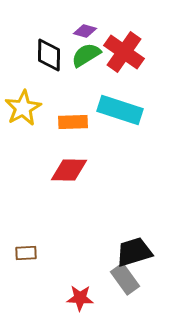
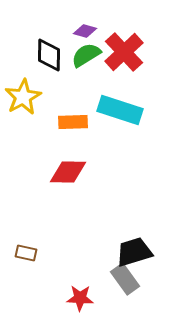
red cross: rotated 12 degrees clockwise
yellow star: moved 11 px up
red diamond: moved 1 px left, 2 px down
brown rectangle: rotated 15 degrees clockwise
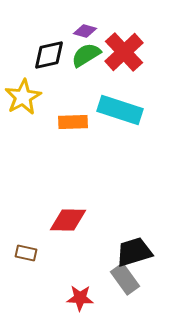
black diamond: rotated 76 degrees clockwise
red diamond: moved 48 px down
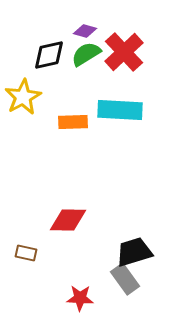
green semicircle: moved 1 px up
cyan rectangle: rotated 15 degrees counterclockwise
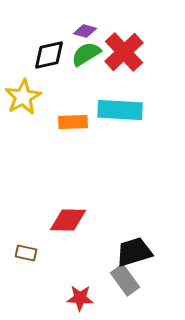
gray rectangle: moved 1 px down
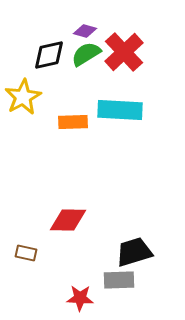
gray rectangle: moved 6 px left; rotated 56 degrees counterclockwise
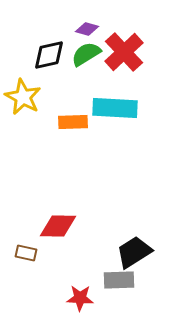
purple diamond: moved 2 px right, 2 px up
yellow star: rotated 15 degrees counterclockwise
cyan rectangle: moved 5 px left, 2 px up
red diamond: moved 10 px left, 6 px down
black trapezoid: rotated 15 degrees counterclockwise
